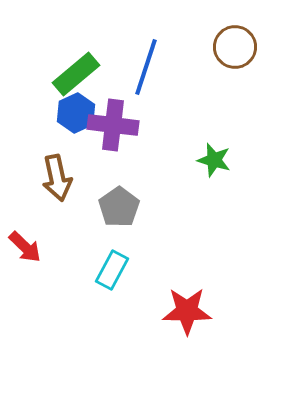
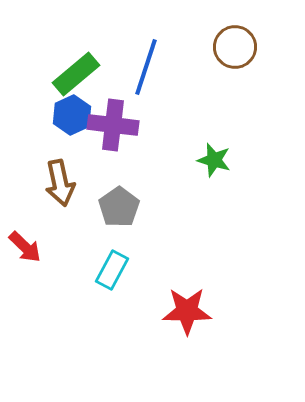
blue hexagon: moved 4 px left, 2 px down
brown arrow: moved 3 px right, 5 px down
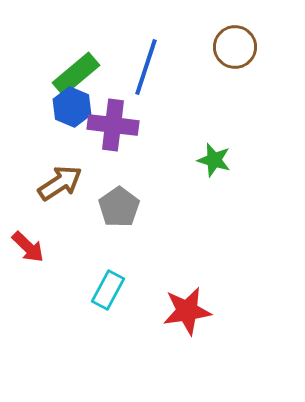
blue hexagon: moved 8 px up; rotated 12 degrees counterclockwise
brown arrow: rotated 111 degrees counterclockwise
red arrow: moved 3 px right
cyan rectangle: moved 4 px left, 20 px down
red star: rotated 9 degrees counterclockwise
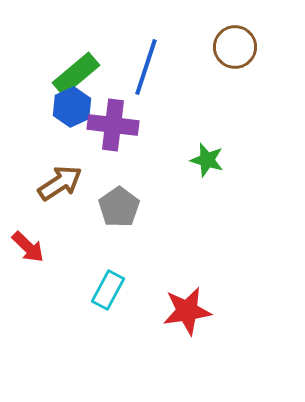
blue hexagon: rotated 12 degrees clockwise
green star: moved 7 px left
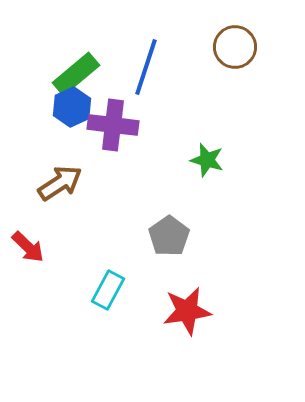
gray pentagon: moved 50 px right, 29 px down
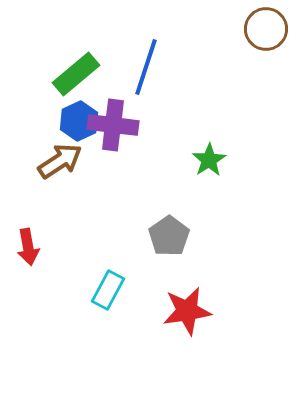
brown circle: moved 31 px right, 18 px up
blue hexagon: moved 7 px right, 14 px down
green star: moved 2 px right; rotated 24 degrees clockwise
brown arrow: moved 22 px up
red arrow: rotated 36 degrees clockwise
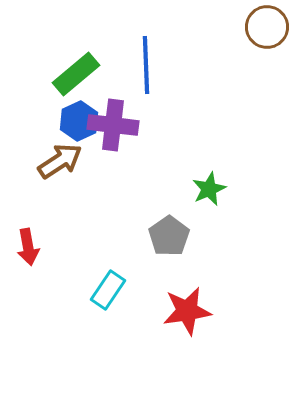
brown circle: moved 1 px right, 2 px up
blue line: moved 2 px up; rotated 20 degrees counterclockwise
green star: moved 29 px down; rotated 8 degrees clockwise
cyan rectangle: rotated 6 degrees clockwise
